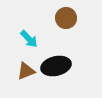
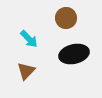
black ellipse: moved 18 px right, 12 px up
brown triangle: rotated 24 degrees counterclockwise
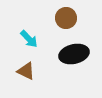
brown triangle: rotated 48 degrees counterclockwise
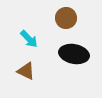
black ellipse: rotated 24 degrees clockwise
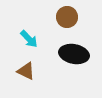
brown circle: moved 1 px right, 1 px up
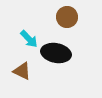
black ellipse: moved 18 px left, 1 px up
brown triangle: moved 4 px left
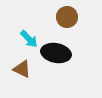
brown triangle: moved 2 px up
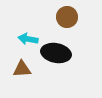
cyan arrow: moved 1 px left; rotated 144 degrees clockwise
brown triangle: rotated 30 degrees counterclockwise
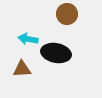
brown circle: moved 3 px up
